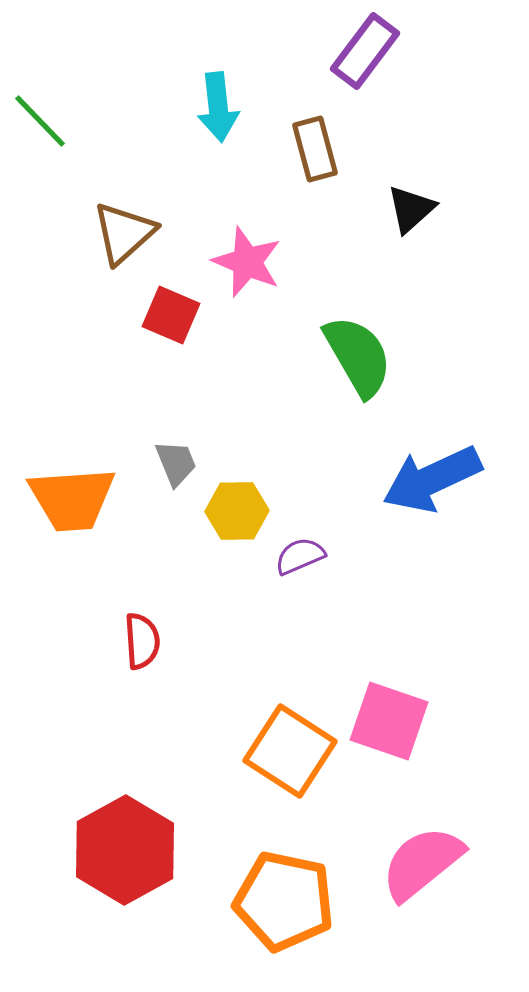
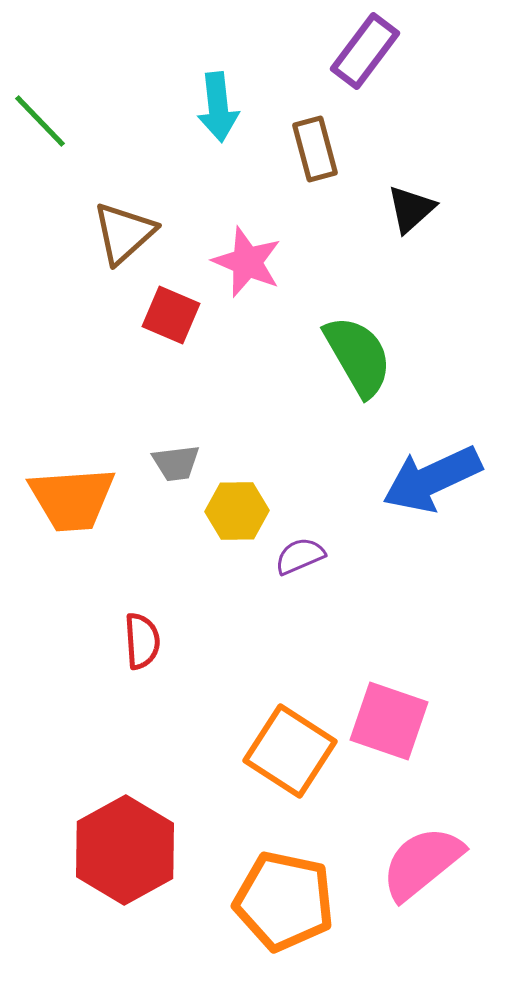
gray trapezoid: rotated 105 degrees clockwise
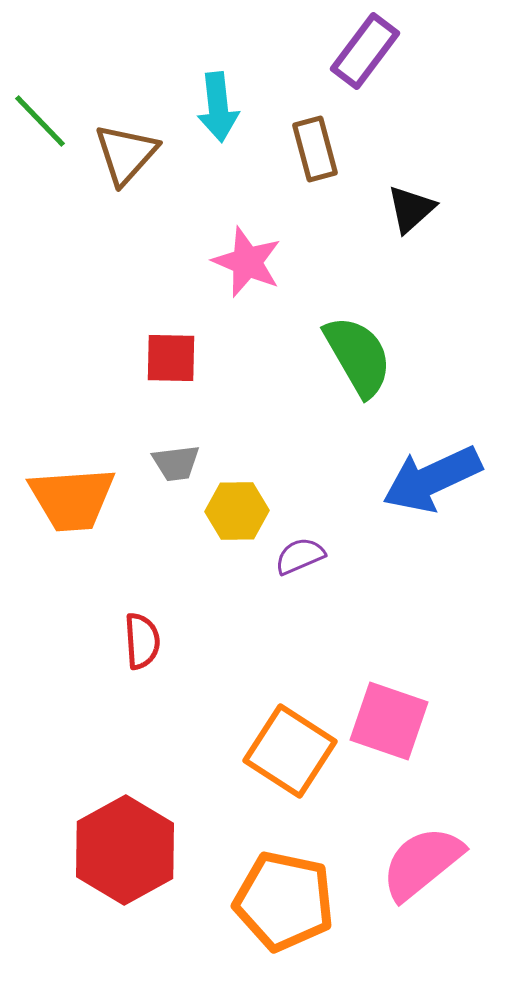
brown triangle: moved 2 px right, 79 px up; rotated 6 degrees counterclockwise
red square: moved 43 px down; rotated 22 degrees counterclockwise
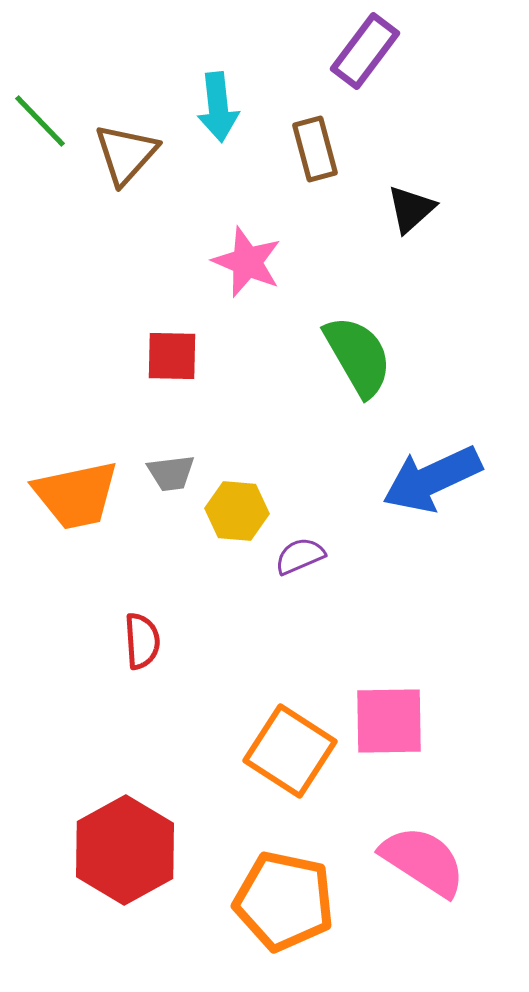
red square: moved 1 px right, 2 px up
gray trapezoid: moved 5 px left, 10 px down
orange trapezoid: moved 4 px right, 4 px up; rotated 8 degrees counterclockwise
yellow hexagon: rotated 6 degrees clockwise
pink square: rotated 20 degrees counterclockwise
pink semicircle: moved 1 px right, 2 px up; rotated 72 degrees clockwise
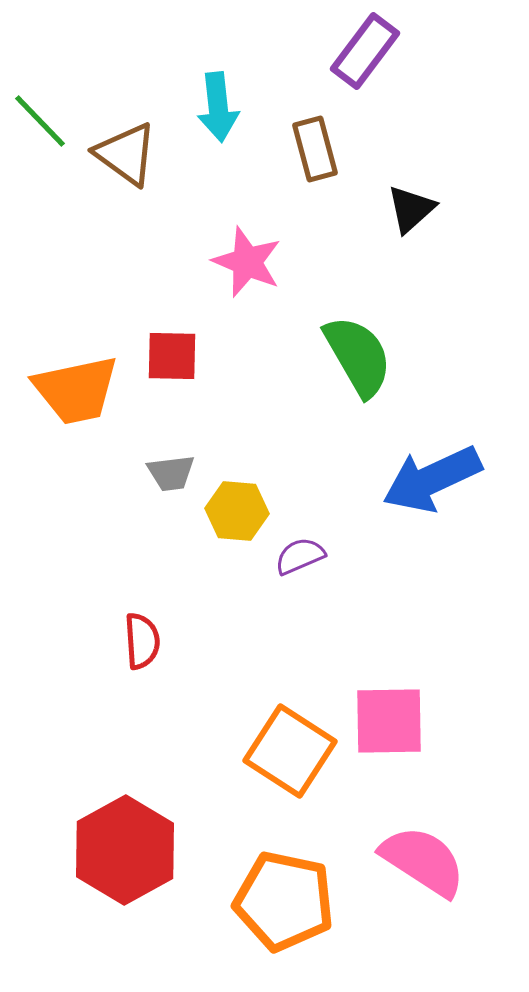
brown triangle: rotated 36 degrees counterclockwise
orange trapezoid: moved 105 px up
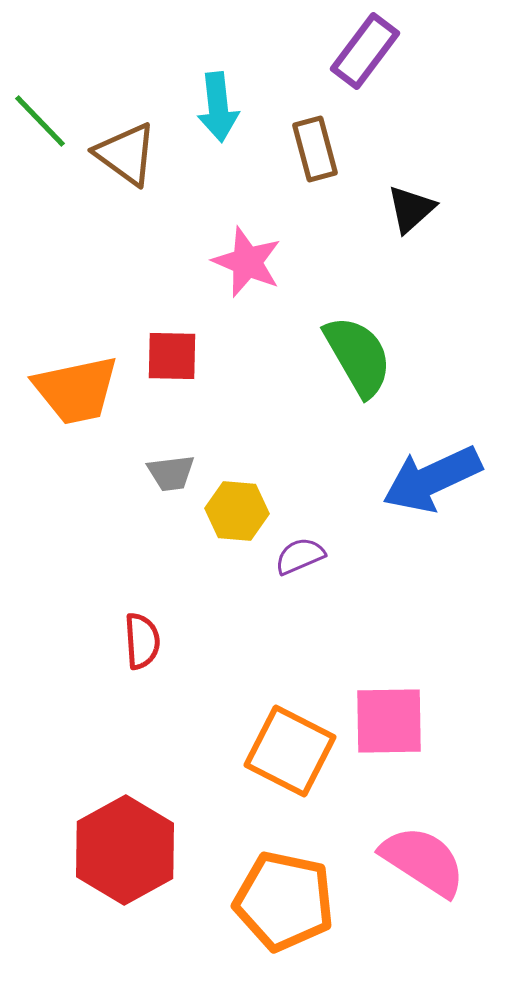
orange square: rotated 6 degrees counterclockwise
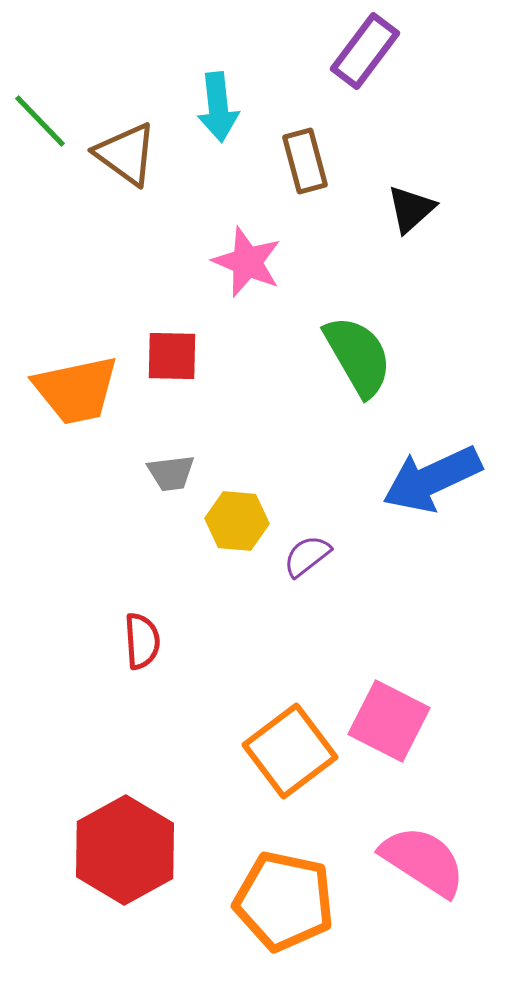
brown rectangle: moved 10 px left, 12 px down
yellow hexagon: moved 10 px down
purple semicircle: moved 7 px right; rotated 15 degrees counterclockwise
pink square: rotated 28 degrees clockwise
orange square: rotated 26 degrees clockwise
